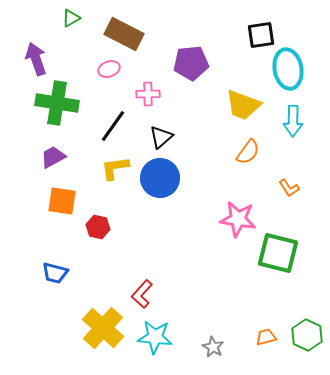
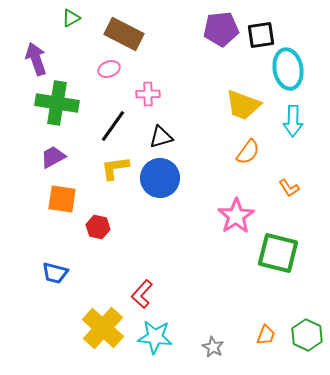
purple pentagon: moved 30 px right, 34 px up
black triangle: rotated 25 degrees clockwise
orange square: moved 2 px up
pink star: moved 2 px left, 3 px up; rotated 30 degrees clockwise
orange trapezoid: moved 2 px up; rotated 125 degrees clockwise
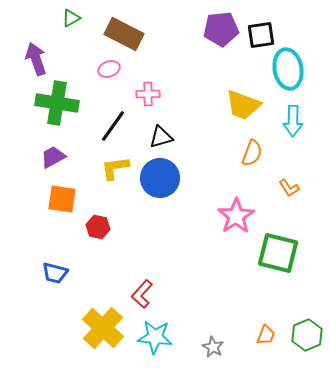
orange semicircle: moved 4 px right, 1 px down; rotated 16 degrees counterclockwise
green hexagon: rotated 12 degrees clockwise
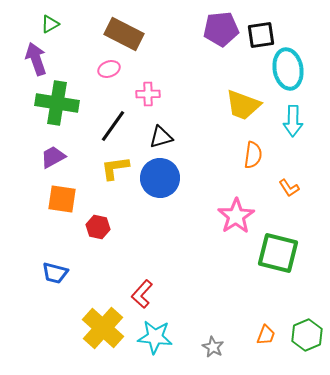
green triangle: moved 21 px left, 6 px down
orange semicircle: moved 1 px right, 2 px down; rotated 12 degrees counterclockwise
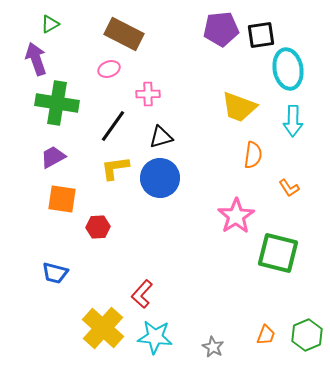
yellow trapezoid: moved 4 px left, 2 px down
red hexagon: rotated 15 degrees counterclockwise
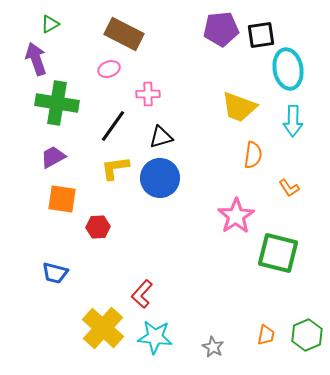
orange trapezoid: rotated 10 degrees counterclockwise
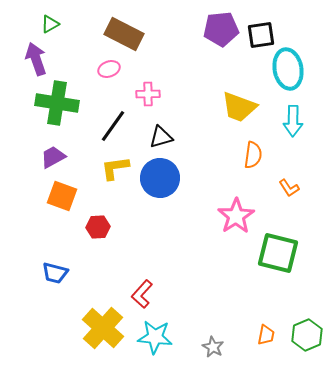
orange square: moved 3 px up; rotated 12 degrees clockwise
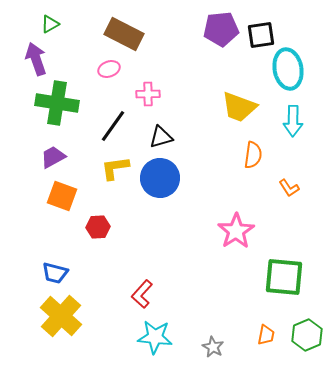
pink star: moved 15 px down
green square: moved 6 px right, 24 px down; rotated 9 degrees counterclockwise
yellow cross: moved 42 px left, 12 px up
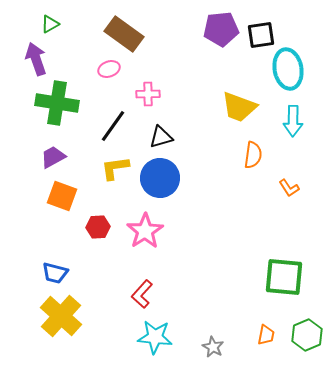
brown rectangle: rotated 9 degrees clockwise
pink star: moved 91 px left
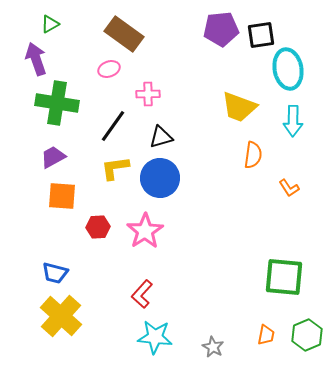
orange square: rotated 16 degrees counterclockwise
